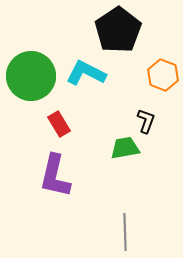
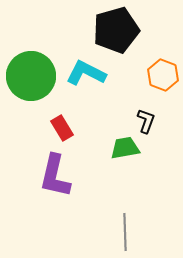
black pentagon: moved 2 px left; rotated 18 degrees clockwise
red rectangle: moved 3 px right, 4 px down
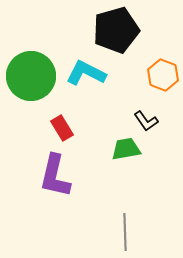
black L-shape: rotated 125 degrees clockwise
green trapezoid: moved 1 px right, 1 px down
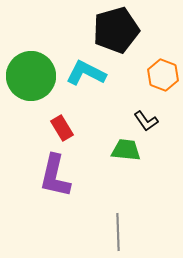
green trapezoid: moved 1 px down; rotated 16 degrees clockwise
gray line: moved 7 px left
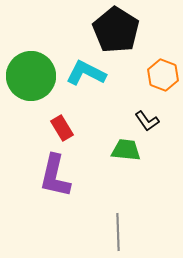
black pentagon: rotated 24 degrees counterclockwise
black L-shape: moved 1 px right
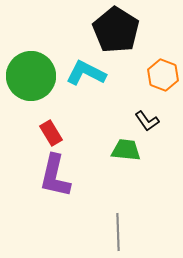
red rectangle: moved 11 px left, 5 px down
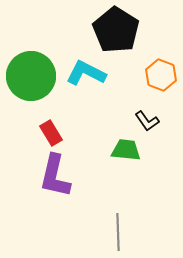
orange hexagon: moved 2 px left
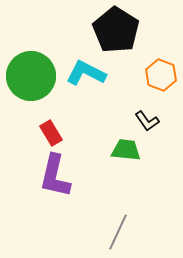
gray line: rotated 27 degrees clockwise
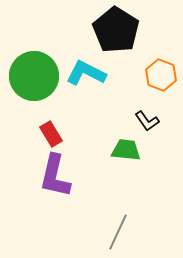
green circle: moved 3 px right
red rectangle: moved 1 px down
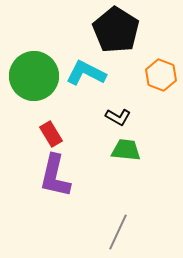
black L-shape: moved 29 px left, 4 px up; rotated 25 degrees counterclockwise
